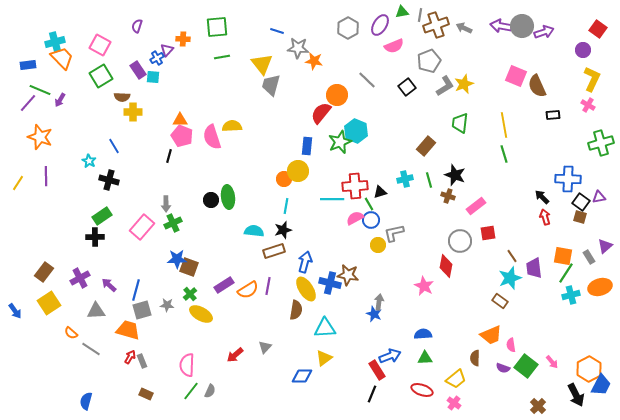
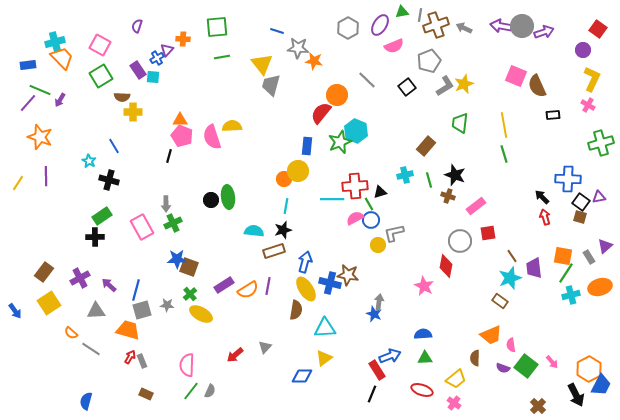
cyan cross at (405, 179): moved 4 px up
pink rectangle at (142, 227): rotated 70 degrees counterclockwise
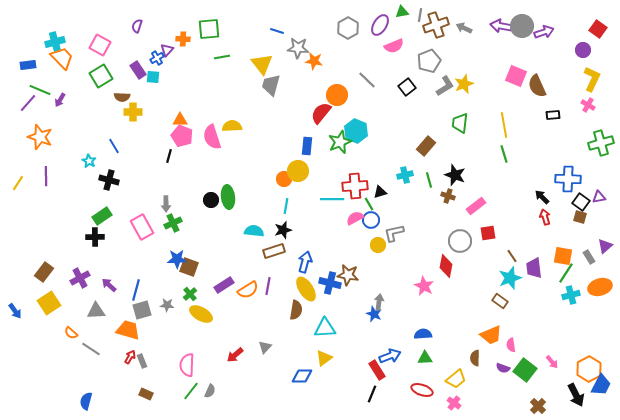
green square at (217, 27): moved 8 px left, 2 px down
green square at (526, 366): moved 1 px left, 4 px down
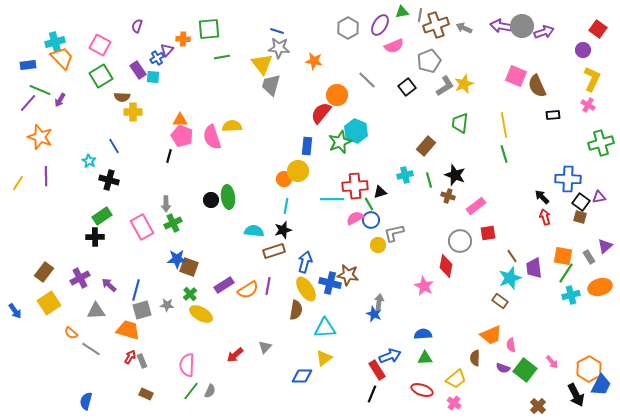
gray star at (298, 48): moved 19 px left
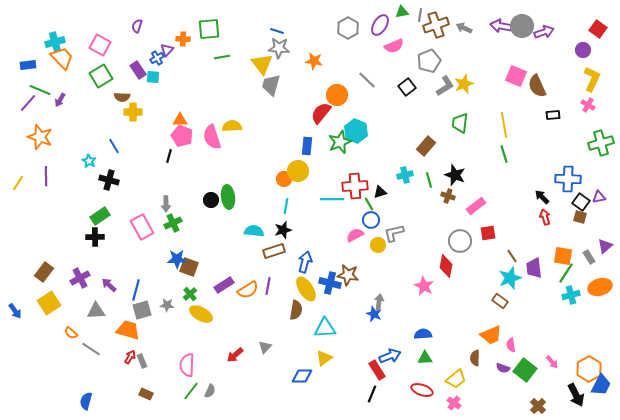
green rectangle at (102, 216): moved 2 px left
pink semicircle at (355, 218): moved 17 px down
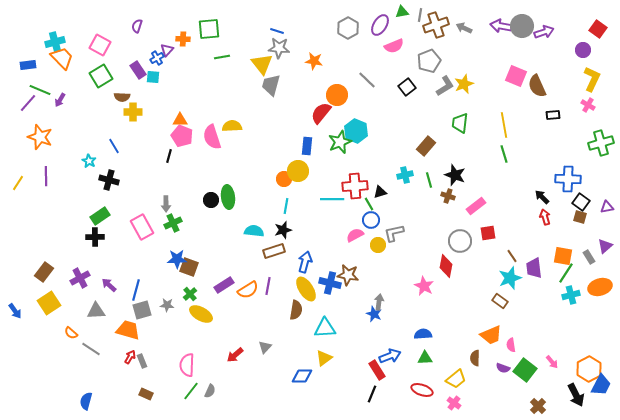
purple triangle at (599, 197): moved 8 px right, 10 px down
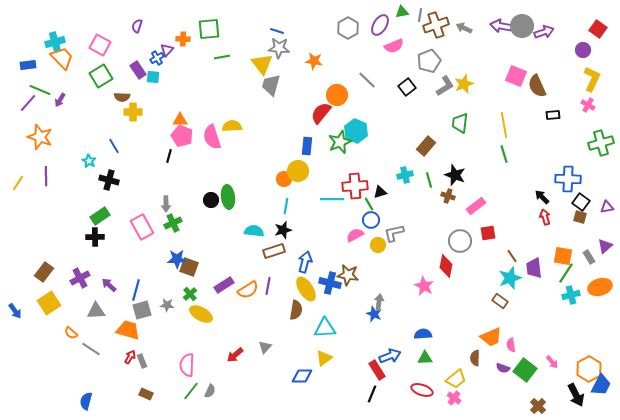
orange trapezoid at (491, 335): moved 2 px down
pink cross at (454, 403): moved 5 px up
